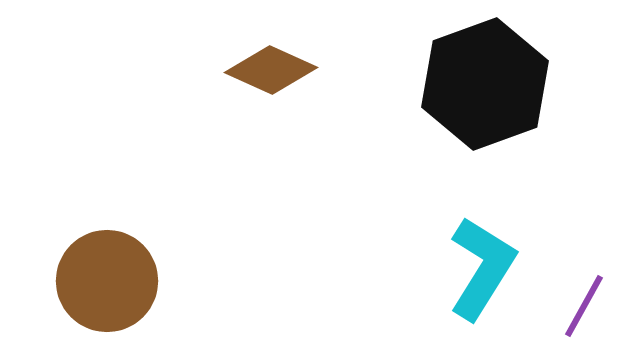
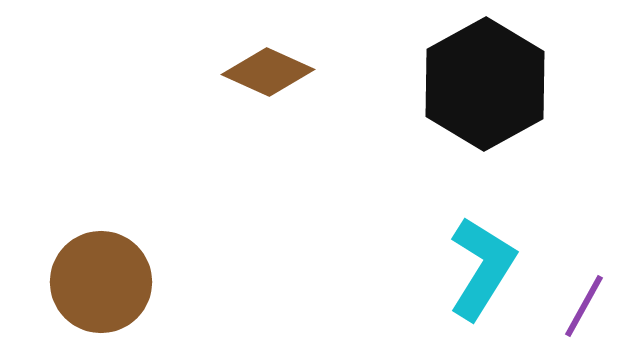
brown diamond: moved 3 px left, 2 px down
black hexagon: rotated 9 degrees counterclockwise
brown circle: moved 6 px left, 1 px down
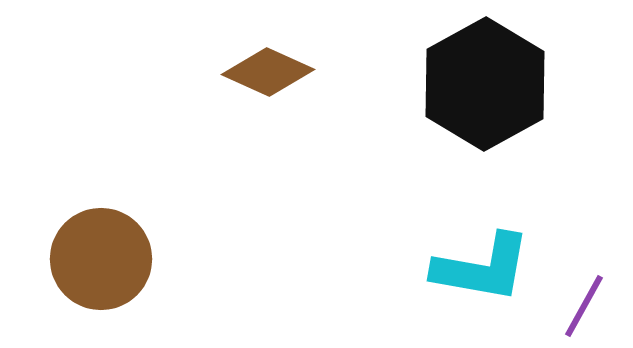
cyan L-shape: rotated 68 degrees clockwise
brown circle: moved 23 px up
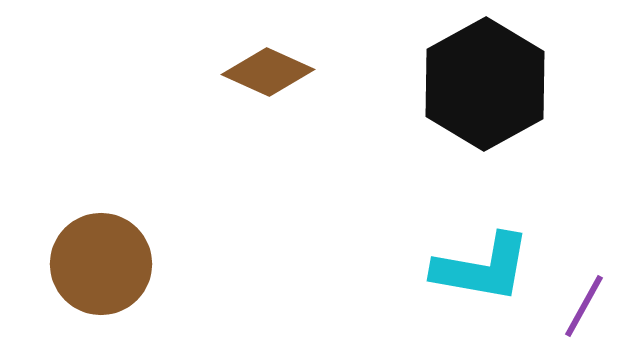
brown circle: moved 5 px down
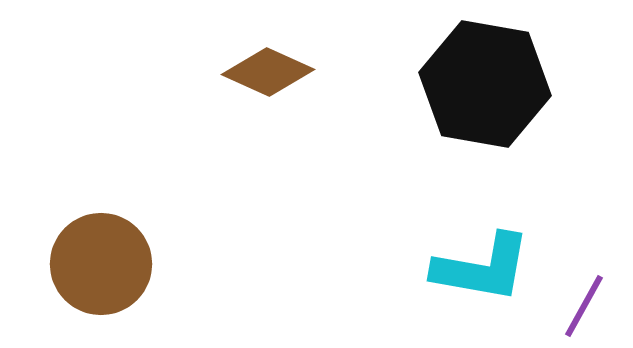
black hexagon: rotated 21 degrees counterclockwise
